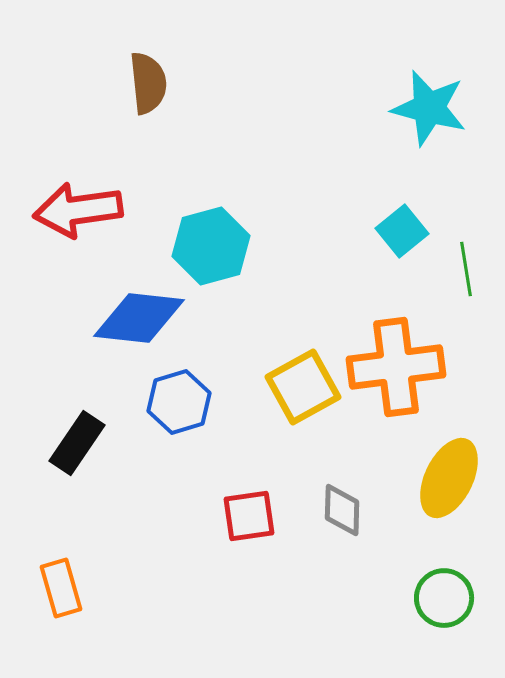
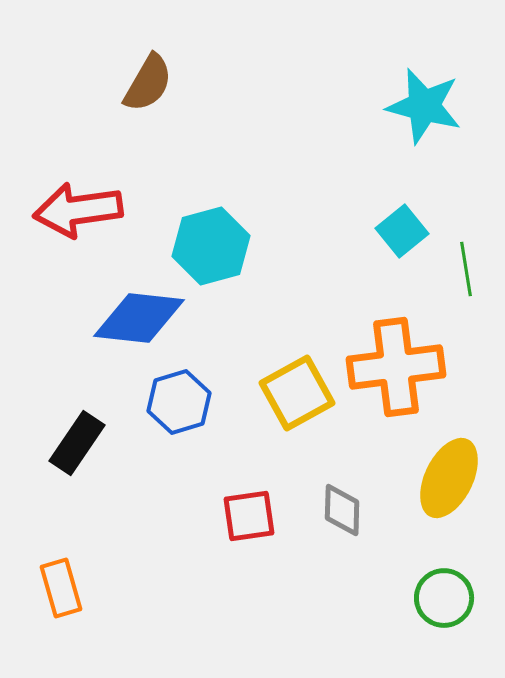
brown semicircle: rotated 36 degrees clockwise
cyan star: moved 5 px left, 2 px up
yellow square: moved 6 px left, 6 px down
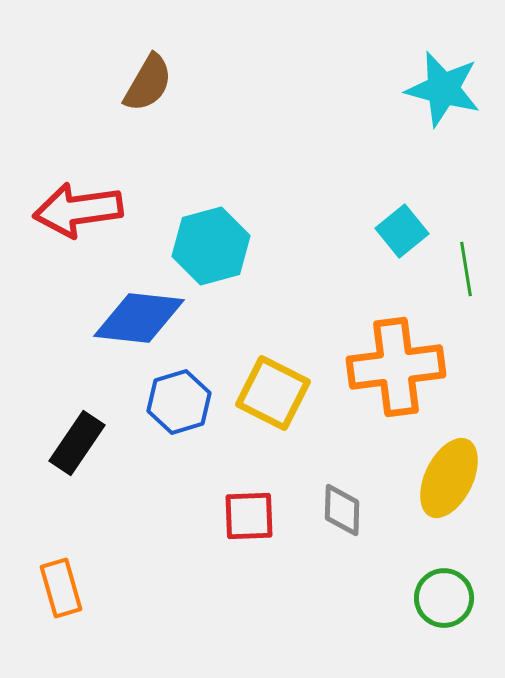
cyan star: moved 19 px right, 17 px up
yellow square: moved 24 px left; rotated 34 degrees counterclockwise
red square: rotated 6 degrees clockwise
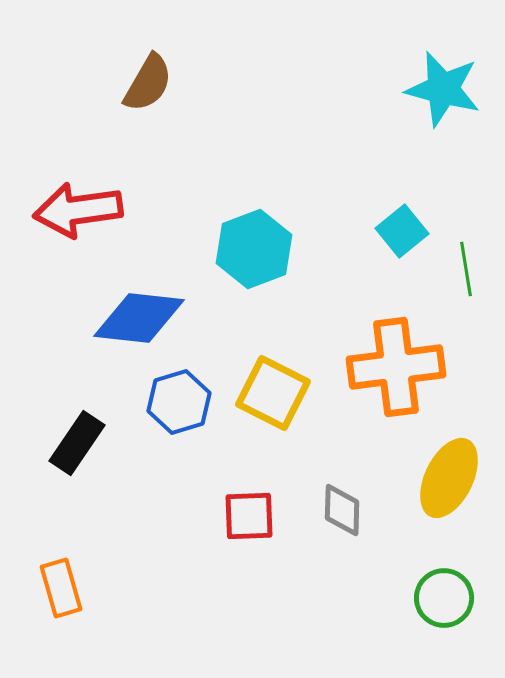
cyan hexagon: moved 43 px right, 3 px down; rotated 6 degrees counterclockwise
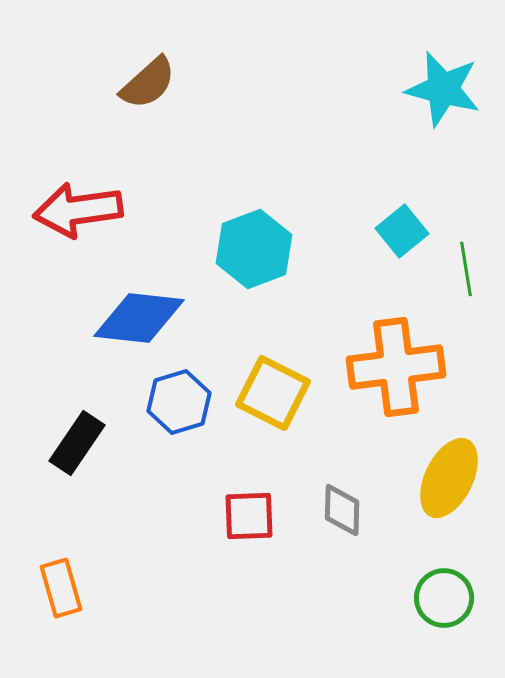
brown semicircle: rotated 18 degrees clockwise
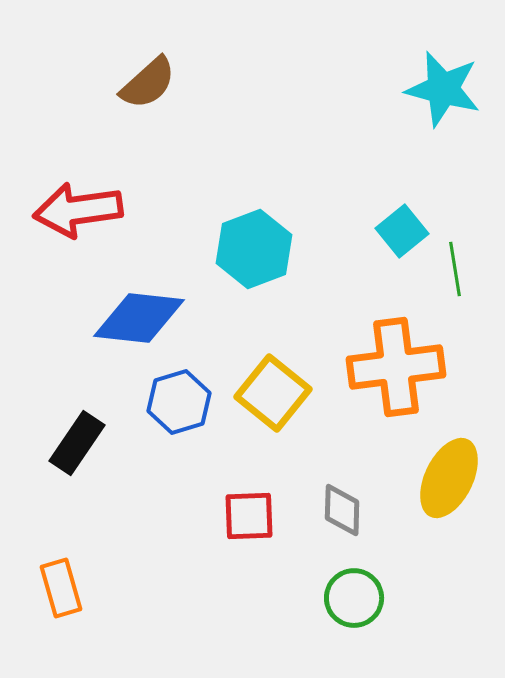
green line: moved 11 px left
yellow square: rotated 12 degrees clockwise
green circle: moved 90 px left
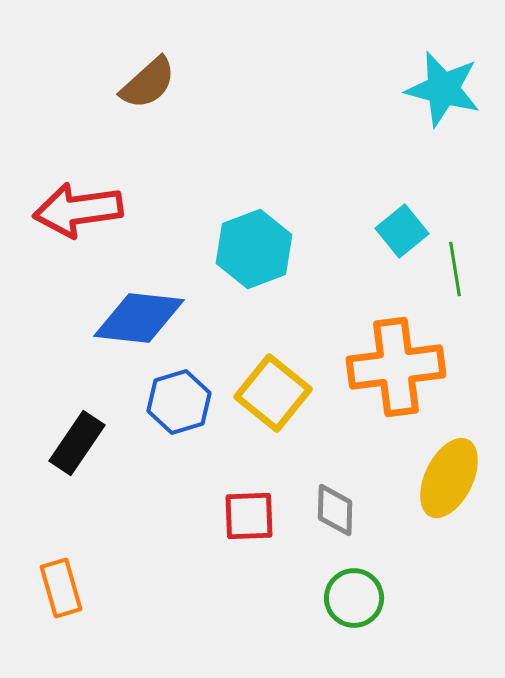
gray diamond: moved 7 px left
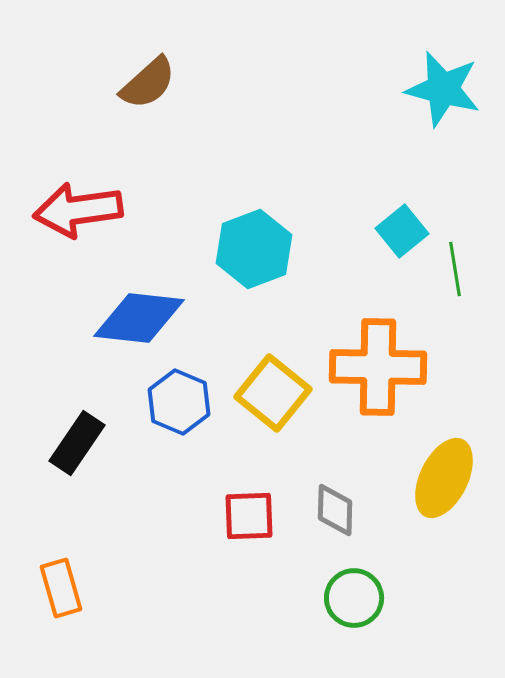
orange cross: moved 18 px left; rotated 8 degrees clockwise
blue hexagon: rotated 20 degrees counterclockwise
yellow ellipse: moved 5 px left
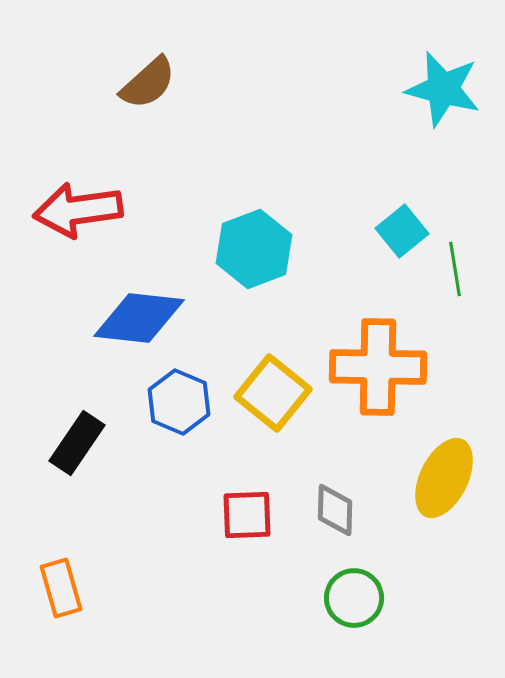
red square: moved 2 px left, 1 px up
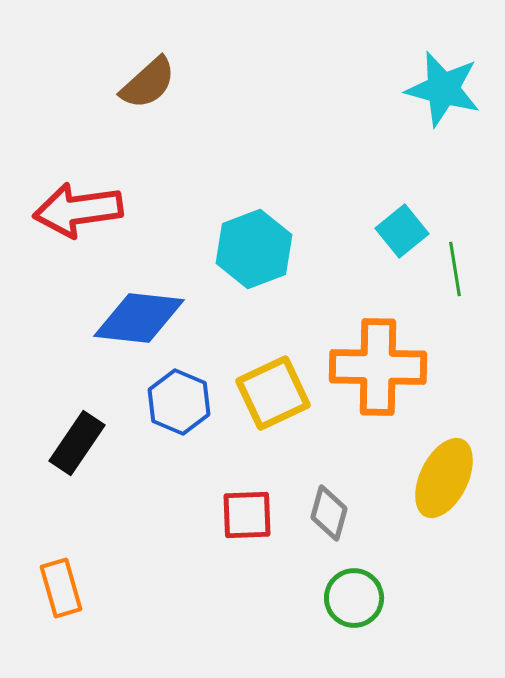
yellow square: rotated 26 degrees clockwise
gray diamond: moved 6 px left, 3 px down; rotated 14 degrees clockwise
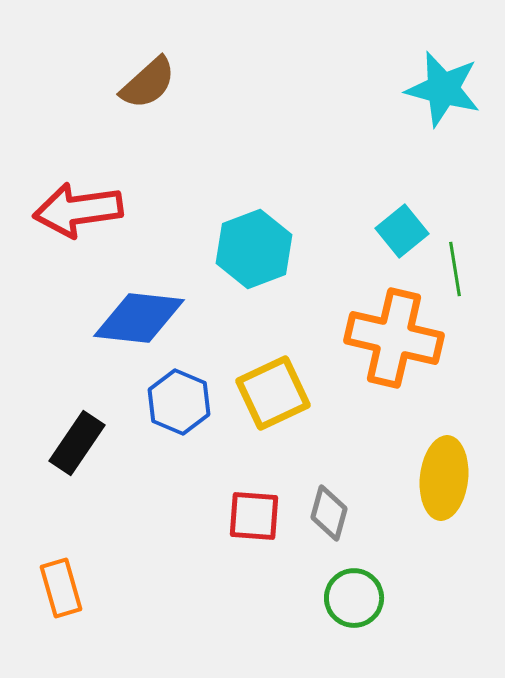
orange cross: moved 16 px right, 29 px up; rotated 12 degrees clockwise
yellow ellipse: rotated 20 degrees counterclockwise
red square: moved 7 px right, 1 px down; rotated 6 degrees clockwise
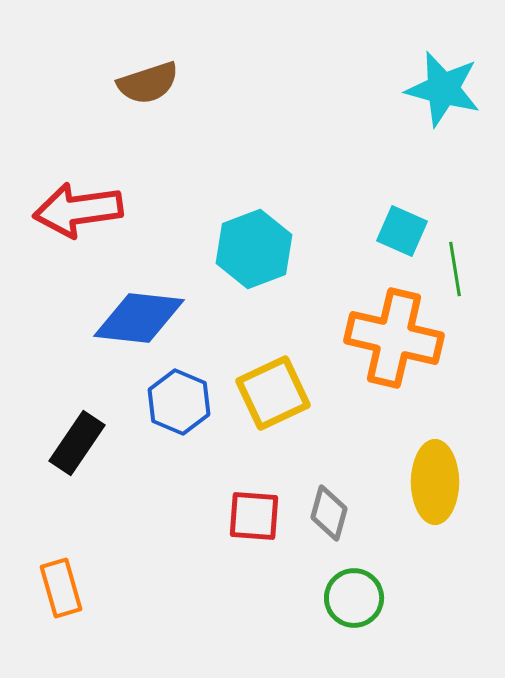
brown semicircle: rotated 24 degrees clockwise
cyan square: rotated 27 degrees counterclockwise
yellow ellipse: moved 9 px left, 4 px down; rotated 6 degrees counterclockwise
